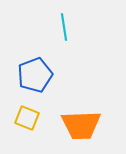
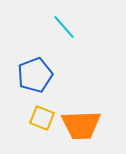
cyan line: rotated 32 degrees counterclockwise
yellow square: moved 15 px right
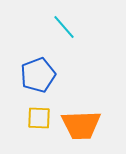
blue pentagon: moved 3 px right
yellow square: moved 3 px left; rotated 20 degrees counterclockwise
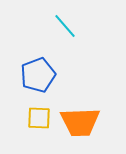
cyan line: moved 1 px right, 1 px up
orange trapezoid: moved 1 px left, 3 px up
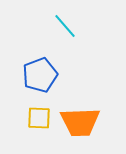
blue pentagon: moved 2 px right
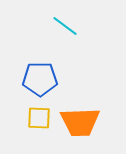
cyan line: rotated 12 degrees counterclockwise
blue pentagon: moved 4 px down; rotated 20 degrees clockwise
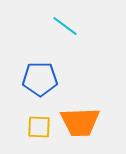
yellow square: moved 9 px down
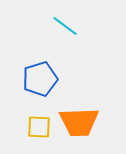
blue pentagon: rotated 16 degrees counterclockwise
orange trapezoid: moved 1 px left
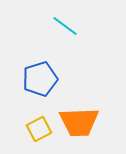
yellow square: moved 2 px down; rotated 30 degrees counterclockwise
